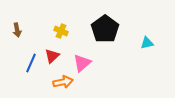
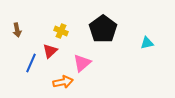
black pentagon: moved 2 px left
red triangle: moved 2 px left, 5 px up
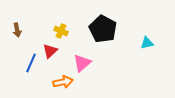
black pentagon: rotated 8 degrees counterclockwise
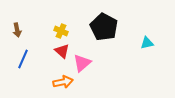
black pentagon: moved 1 px right, 2 px up
red triangle: moved 12 px right; rotated 35 degrees counterclockwise
blue line: moved 8 px left, 4 px up
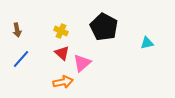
red triangle: moved 2 px down
blue line: moved 2 px left; rotated 18 degrees clockwise
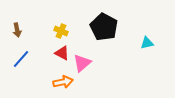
red triangle: rotated 14 degrees counterclockwise
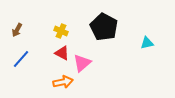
brown arrow: rotated 40 degrees clockwise
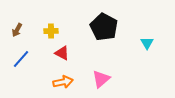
yellow cross: moved 10 px left; rotated 24 degrees counterclockwise
cyan triangle: rotated 48 degrees counterclockwise
pink triangle: moved 19 px right, 16 px down
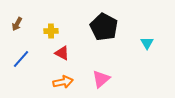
brown arrow: moved 6 px up
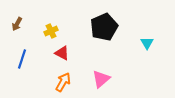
black pentagon: rotated 20 degrees clockwise
yellow cross: rotated 24 degrees counterclockwise
blue line: moved 1 px right; rotated 24 degrees counterclockwise
orange arrow: rotated 48 degrees counterclockwise
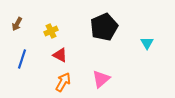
red triangle: moved 2 px left, 2 px down
